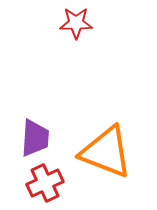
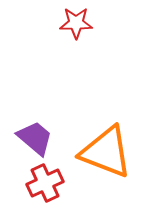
purple trapezoid: rotated 54 degrees counterclockwise
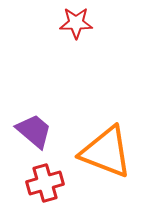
purple trapezoid: moved 1 px left, 7 px up
red cross: rotated 9 degrees clockwise
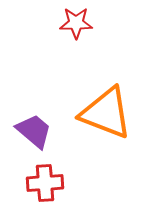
orange triangle: moved 39 px up
red cross: rotated 12 degrees clockwise
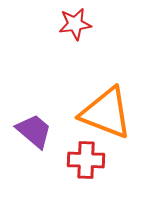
red star: moved 1 px left, 1 px down; rotated 8 degrees counterclockwise
red cross: moved 41 px right, 23 px up; rotated 6 degrees clockwise
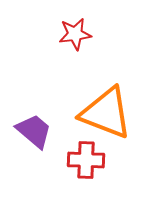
red star: moved 10 px down
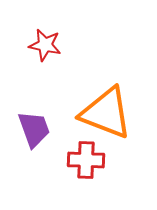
red star: moved 30 px left, 11 px down; rotated 20 degrees clockwise
purple trapezoid: moved 2 px up; rotated 30 degrees clockwise
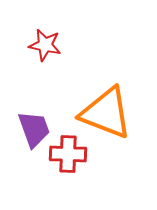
red cross: moved 18 px left, 6 px up
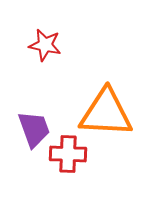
orange triangle: rotated 18 degrees counterclockwise
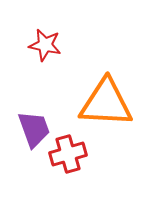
orange triangle: moved 10 px up
red cross: rotated 18 degrees counterclockwise
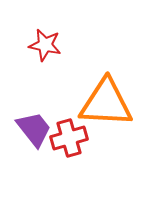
purple trapezoid: rotated 18 degrees counterclockwise
red cross: moved 1 px right, 16 px up
